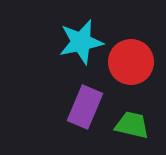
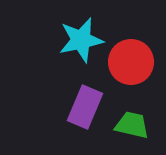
cyan star: moved 2 px up
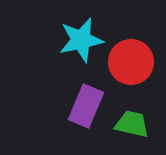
purple rectangle: moved 1 px right, 1 px up
green trapezoid: moved 1 px up
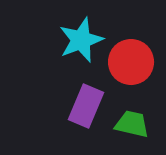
cyan star: rotated 9 degrees counterclockwise
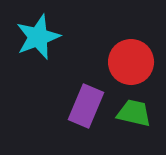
cyan star: moved 43 px left, 3 px up
green trapezoid: moved 2 px right, 11 px up
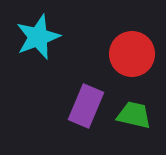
red circle: moved 1 px right, 8 px up
green trapezoid: moved 2 px down
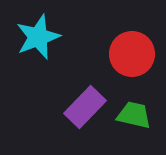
purple rectangle: moved 1 px left, 1 px down; rotated 21 degrees clockwise
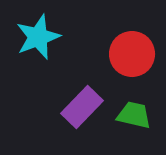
purple rectangle: moved 3 px left
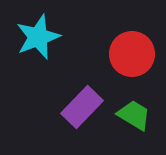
green trapezoid: rotated 18 degrees clockwise
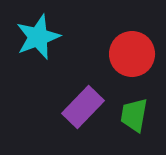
purple rectangle: moved 1 px right
green trapezoid: rotated 111 degrees counterclockwise
